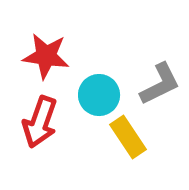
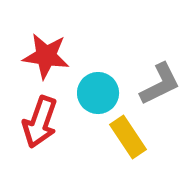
cyan circle: moved 1 px left, 2 px up
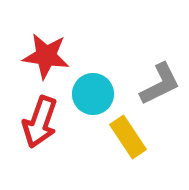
cyan circle: moved 5 px left, 1 px down
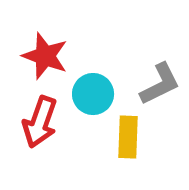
red star: moved 1 px left; rotated 12 degrees clockwise
yellow rectangle: rotated 36 degrees clockwise
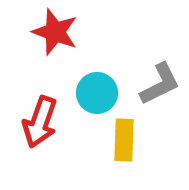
red star: moved 10 px right, 24 px up
cyan circle: moved 4 px right, 1 px up
yellow rectangle: moved 4 px left, 3 px down
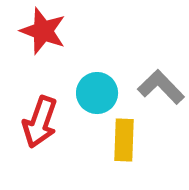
red star: moved 12 px left, 1 px up
gray L-shape: moved 1 px right, 3 px down; rotated 108 degrees counterclockwise
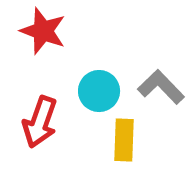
cyan circle: moved 2 px right, 2 px up
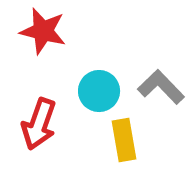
red star: rotated 6 degrees counterclockwise
red arrow: moved 1 px left, 2 px down
yellow rectangle: rotated 12 degrees counterclockwise
